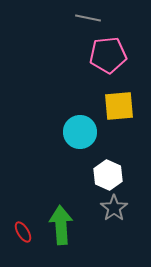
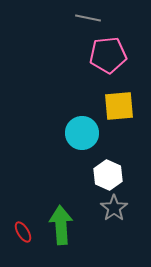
cyan circle: moved 2 px right, 1 px down
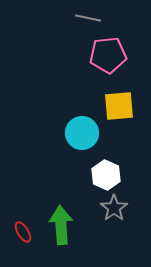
white hexagon: moved 2 px left
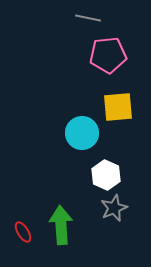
yellow square: moved 1 px left, 1 px down
gray star: rotated 12 degrees clockwise
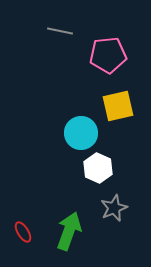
gray line: moved 28 px left, 13 px down
yellow square: moved 1 px up; rotated 8 degrees counterclockwise
cyan circle: moved 1 px left
white hexagon: moved 8 px left, 7 px up
green arrow: moved 8 px right, 6 px down; rotated 24 degrees clockwise
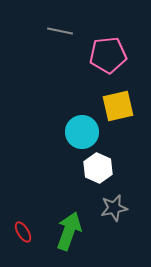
cyan circle: moved 1 px right, 1 px up
gray star: rotated 12 degrees clockwise
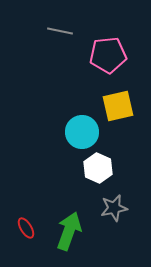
red ellipse: moved 3 px right, 4 px up
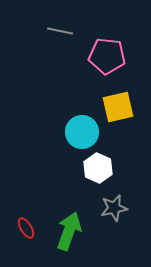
pink pentagon: moved 1 px left, 1 px down; rotated 12 degrees clockwise
yellow square: moved 1 px down
